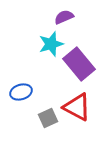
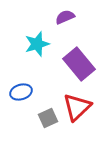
purple semicircle: moved 1 px right
cyan star: moved 14 px left
red triangle: rotated 48 degrees clockwise
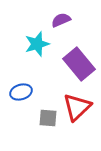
purple semicircle: moved 4 px left, 3 px down
gray square: rotated 30 degrees clockwise
